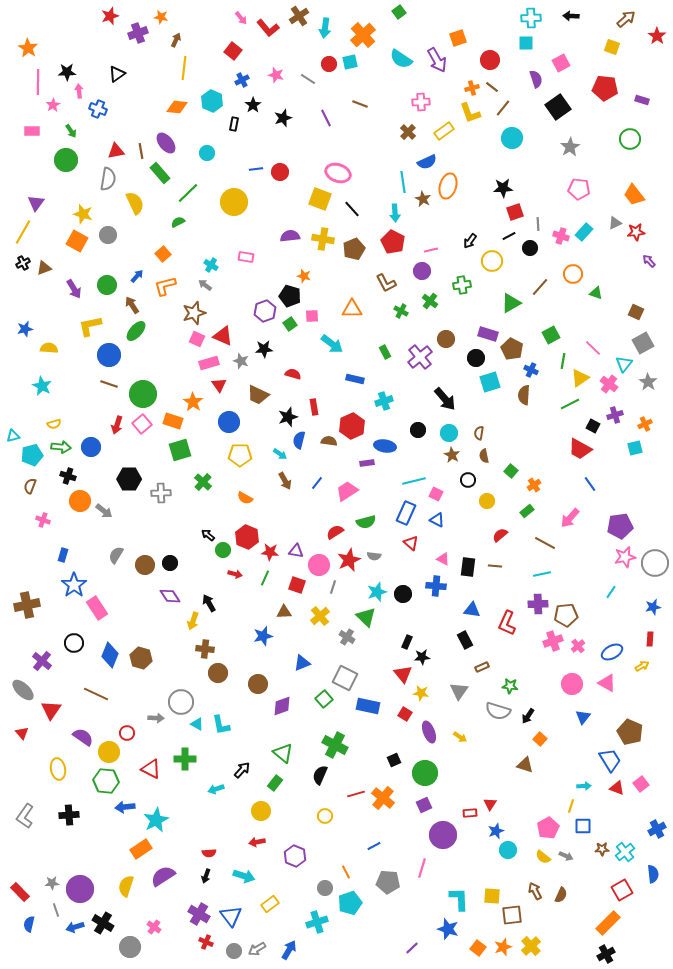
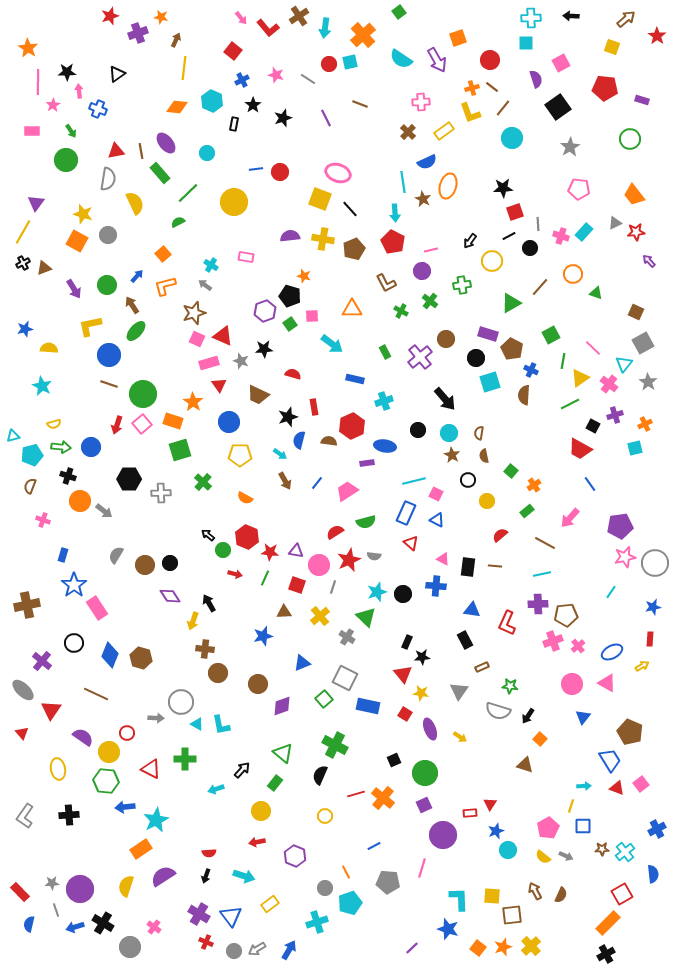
black line at (352, 209): moved 2 px left
purple ellipse at (429, 732): moved 1 px right, 3 px up
red square at (622, 890): moved 4 px down
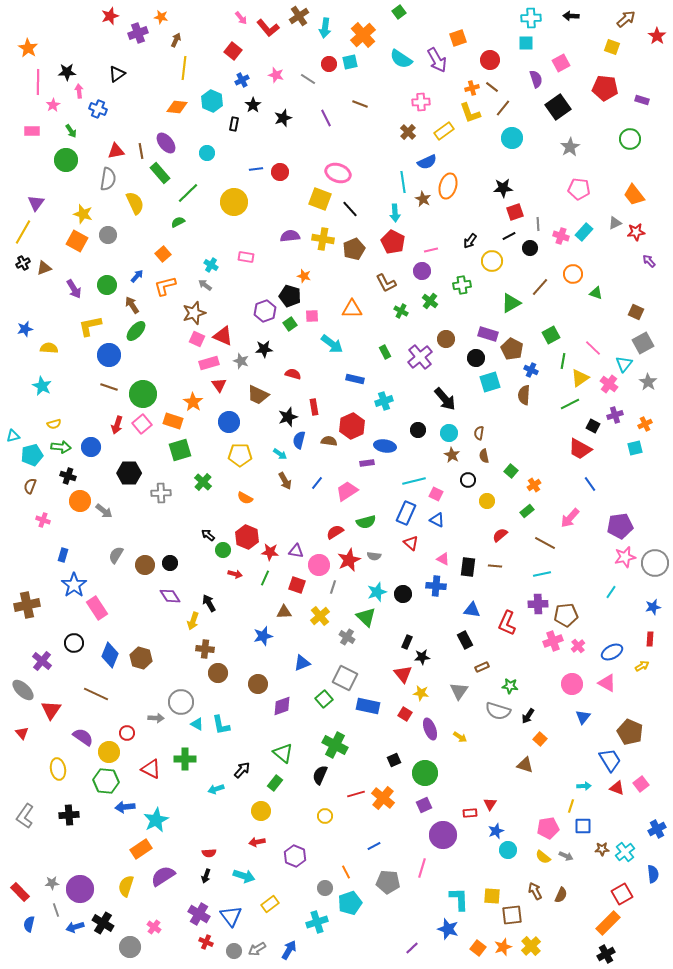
brown line at (109, 384): moved 3 px down
black hexagon at (129, 479): moved 6 px up
pink pentagon at (548, 828): rotated 20 degrees clockwise
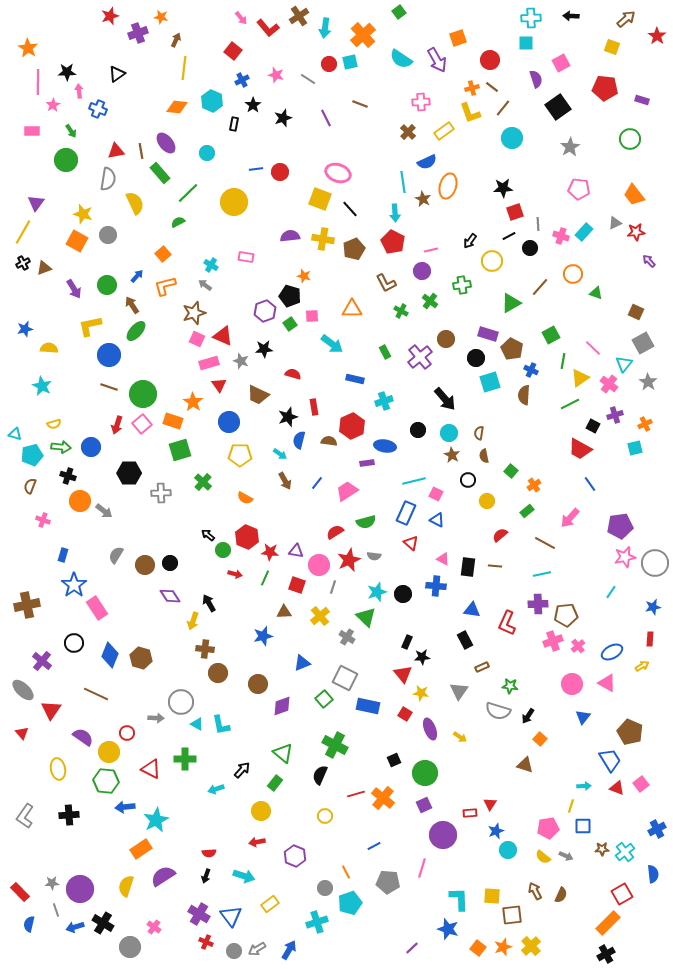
cyan triangle at (13, 436): moved 2 px right, 2 px up; rotated 32 degrees clockwise
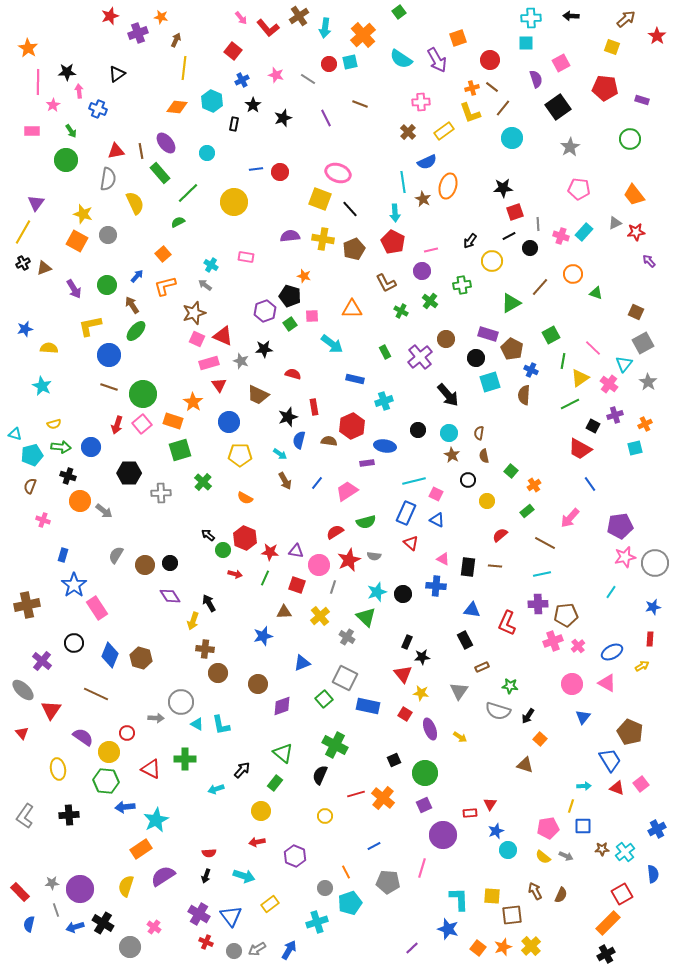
black arrow at (445, 399): moved 3 px right, 4 px up
red hexagon at (247, 537): moved 2 px left, 1 px down
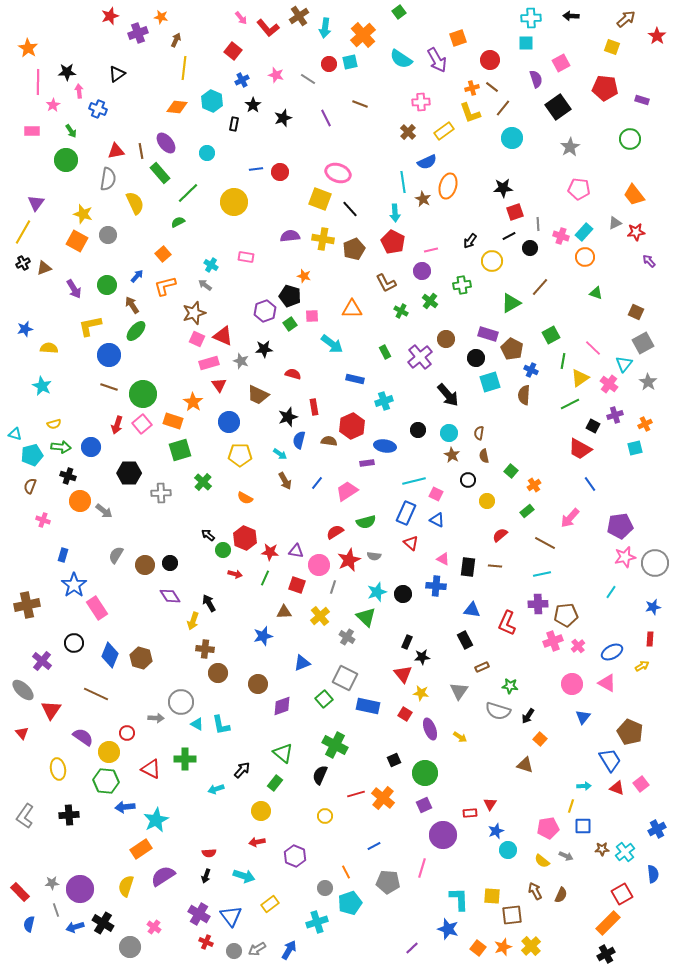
orange circle at (573, 274): moved 12 px right, 17 px up
yellow semicircle at (543, 857): moved 1 px left, 4 px down
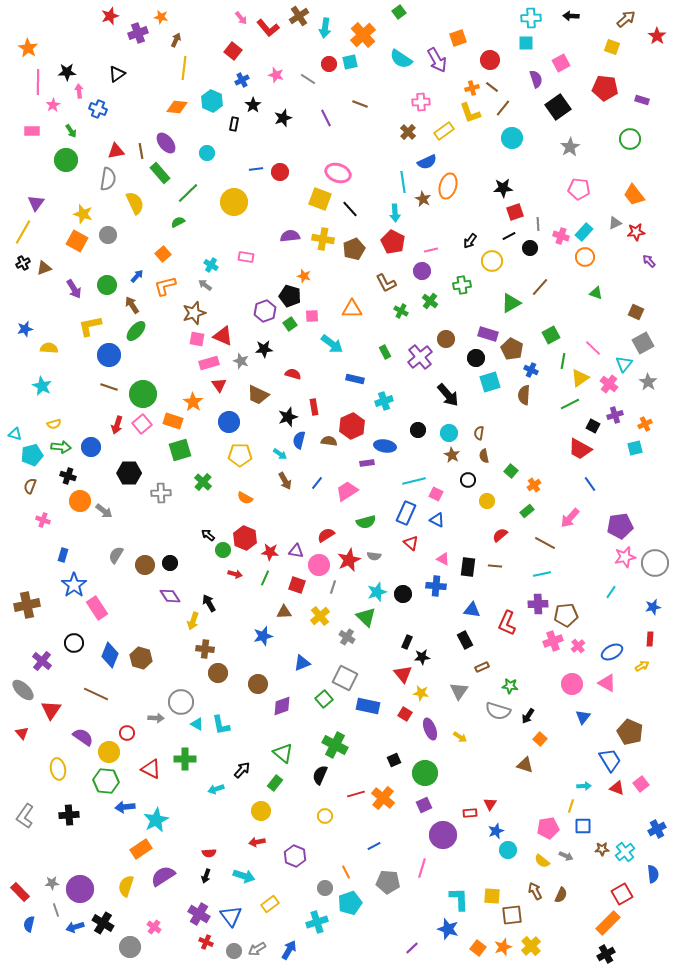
pink square at (197, 339): rotated 14 degrees counterclockwise
red semicircle at (335, 532): moved 9 px left, 3 px down
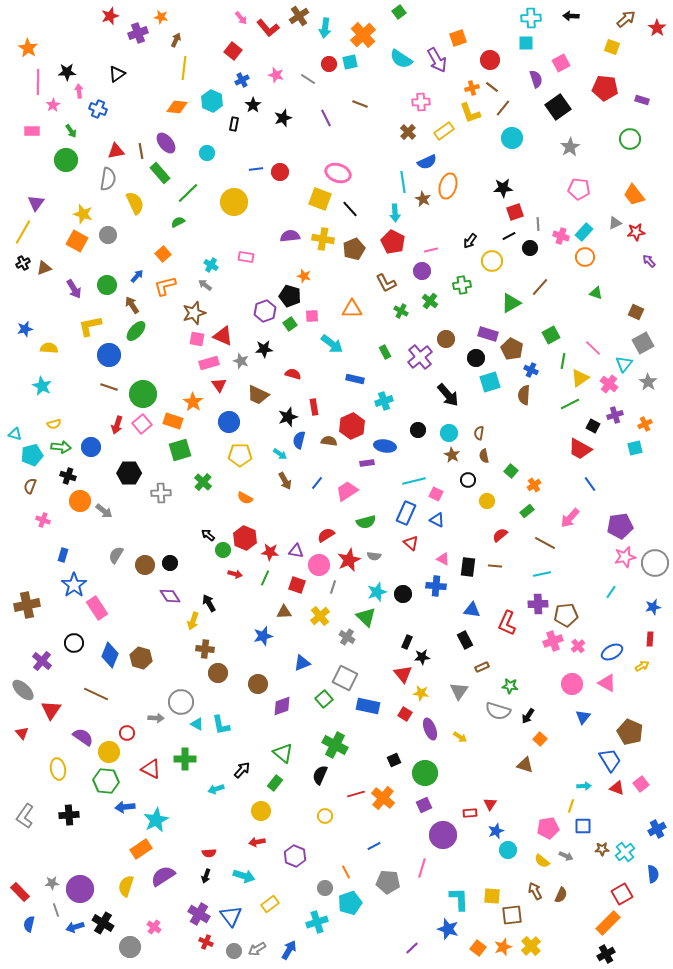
red star at (657, 36): moved 8 px up
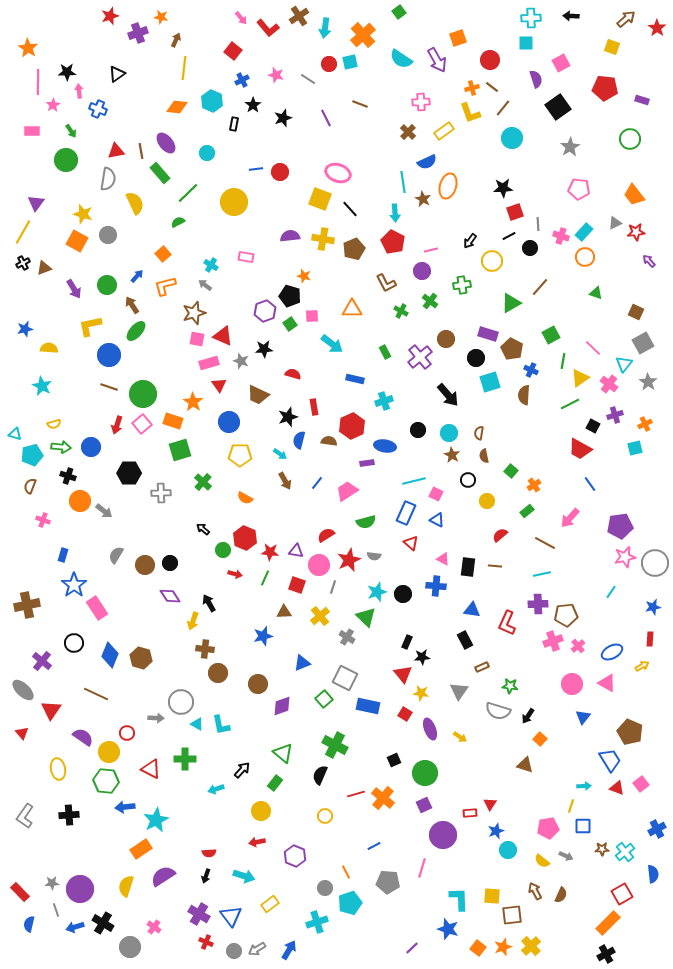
black arrow at (208, 535): moved 5 px left, 6 px up
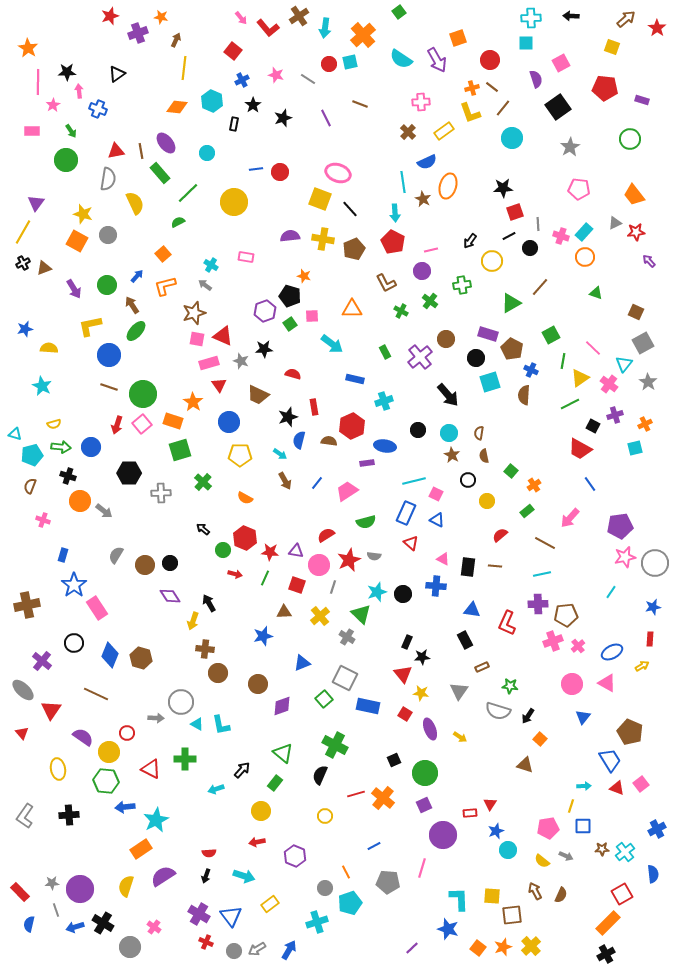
green triangle at (366, 617): moved 5 px left, 3 px up
